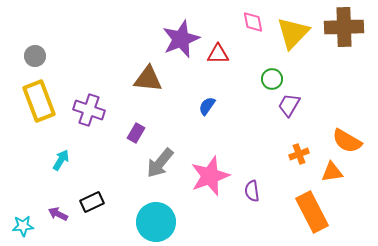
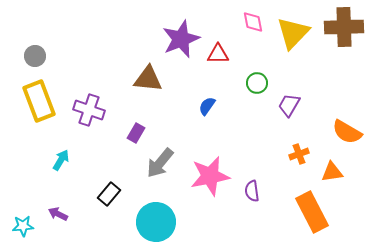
green circle: moved 15 px left, 4 px down
orange semicircle: moved 9 px up
pink star: rotated 9 degrees clockwise
black rectangle: moved 17 px right, 8 px up; rotated 25 degrees counterclockwise
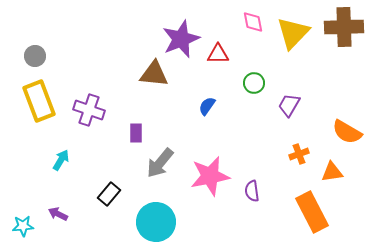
brown triangle: moved 6 px right, 5 px up
green circle: moved 3 px left
purple rectangle: rotated 30 degrees counterclockwise
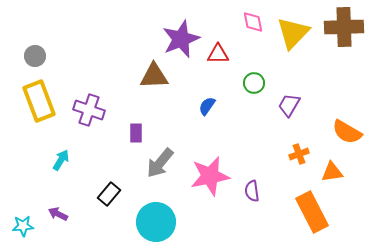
brown triangle: moved 2 px down; rotated 8 degrees counterclockwise
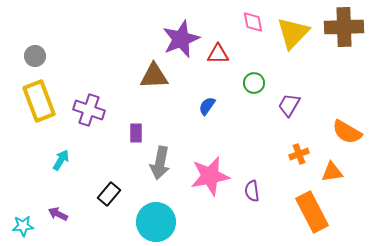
gray arrow: rotated 28 degrees counterclockwise
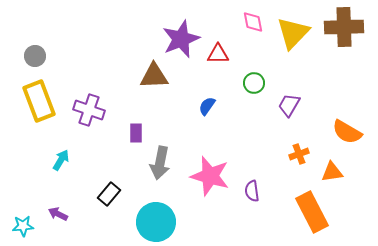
pink star: rotated 27 degrees clockwise
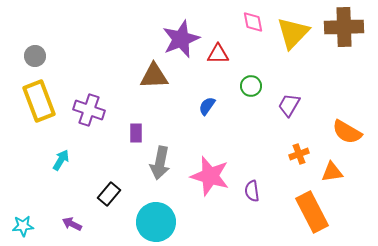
green circle: moved 3 px left, 3 px down
purple arrow: moved 14 px right, 10 px down
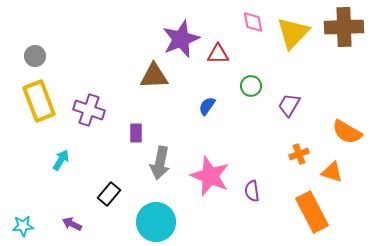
orange triangle: rotated 25 degrees clockwise
pink star: rotated 6 degrees clockwise
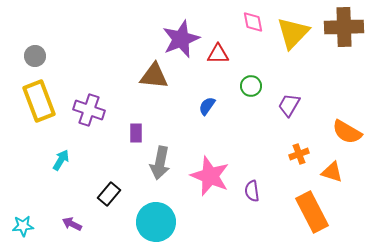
brown triangle: rotated 8 degrees clockwise
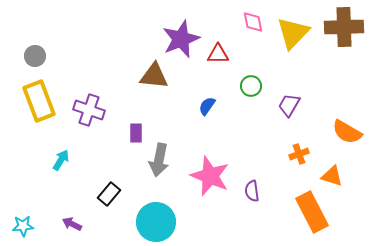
gray arrow: moved 1 px left, 3 px up
orange triangle: moved 4 px down
